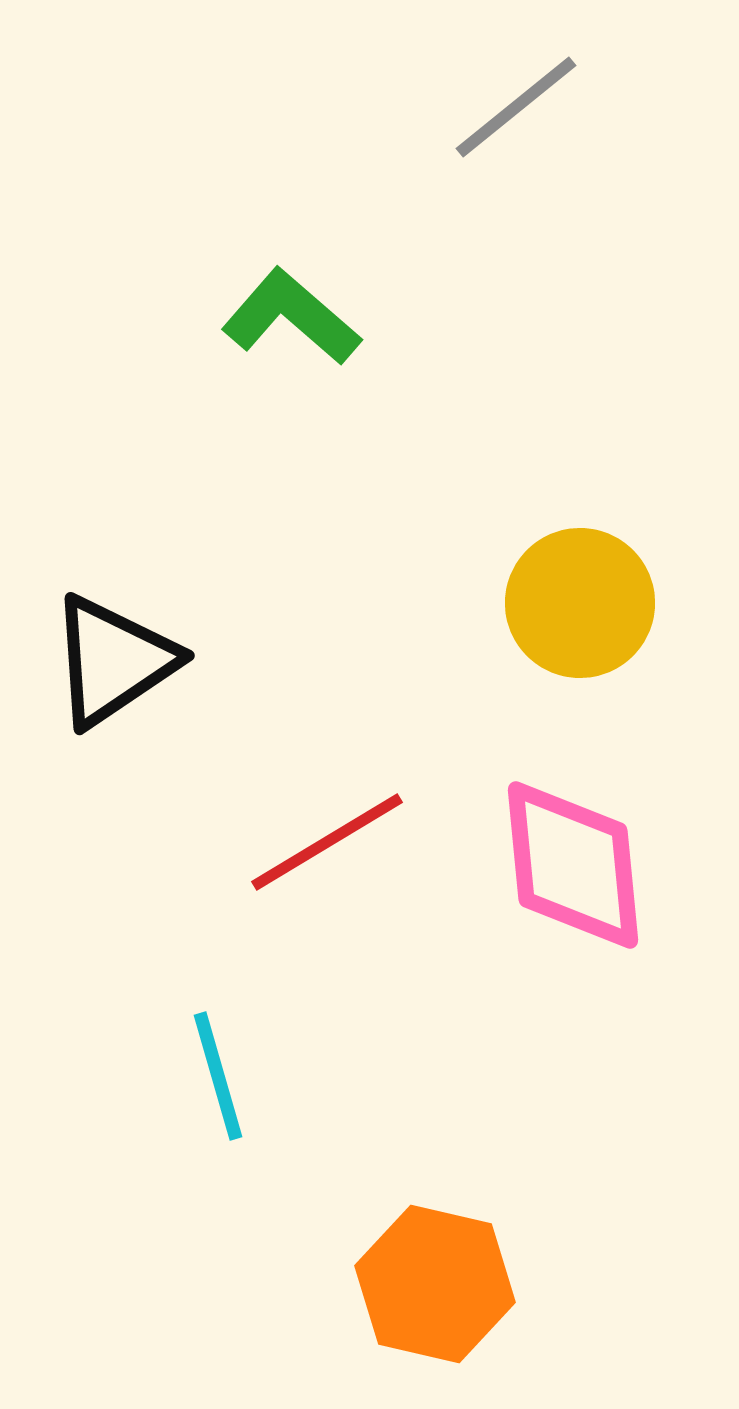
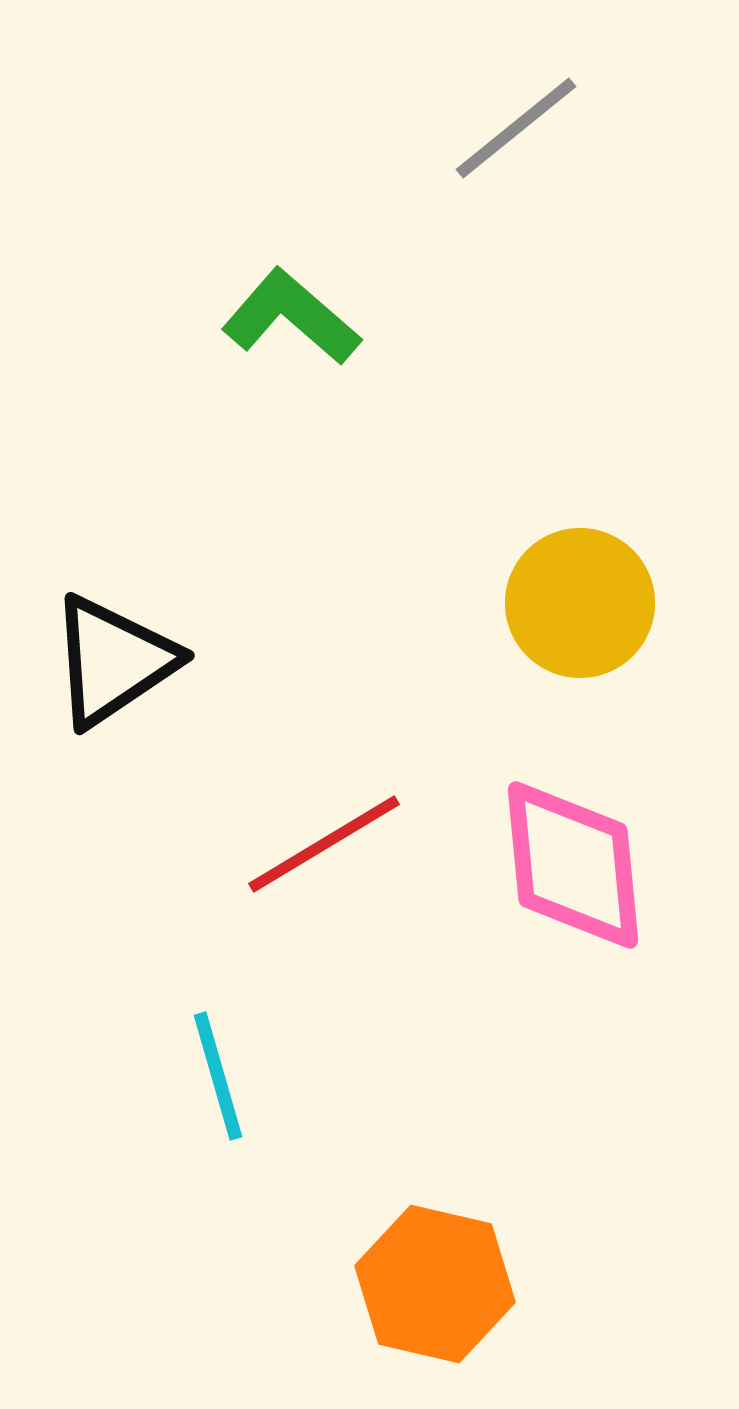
gray line: moved 21 px down
red line: moved 3 px left, 2 px down
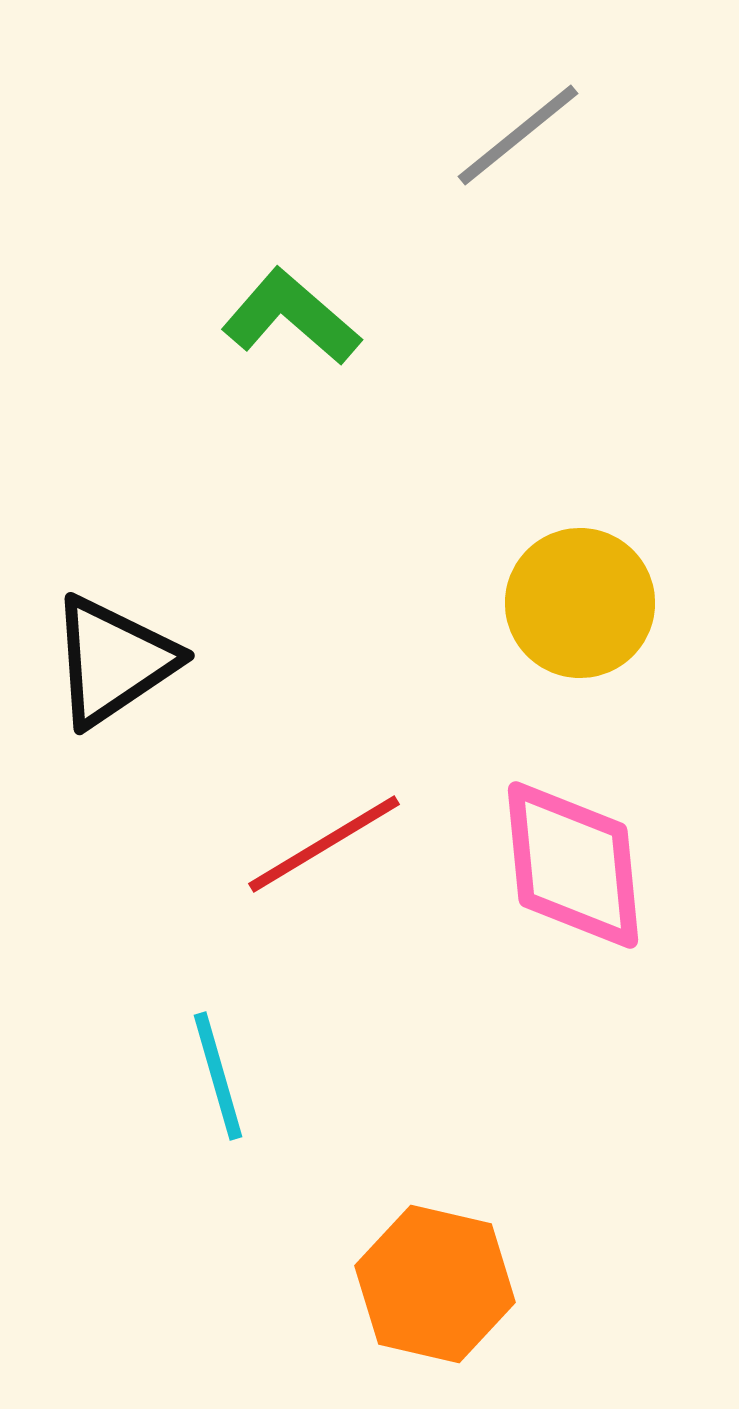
gray line: moved 2 px right, 7 px down
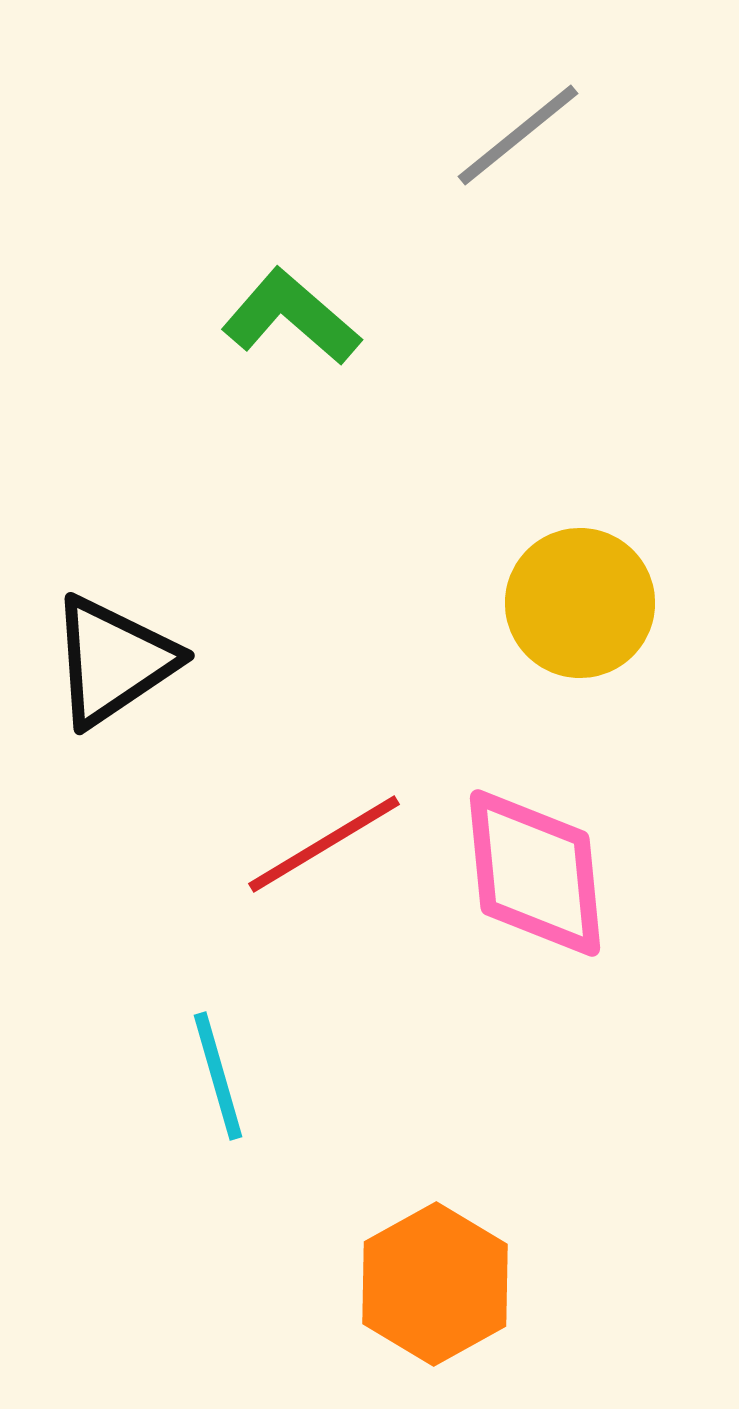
pink diamond: moved 38 px left, 8 px down
orange hexagon: rotated 18 degrees clockwise
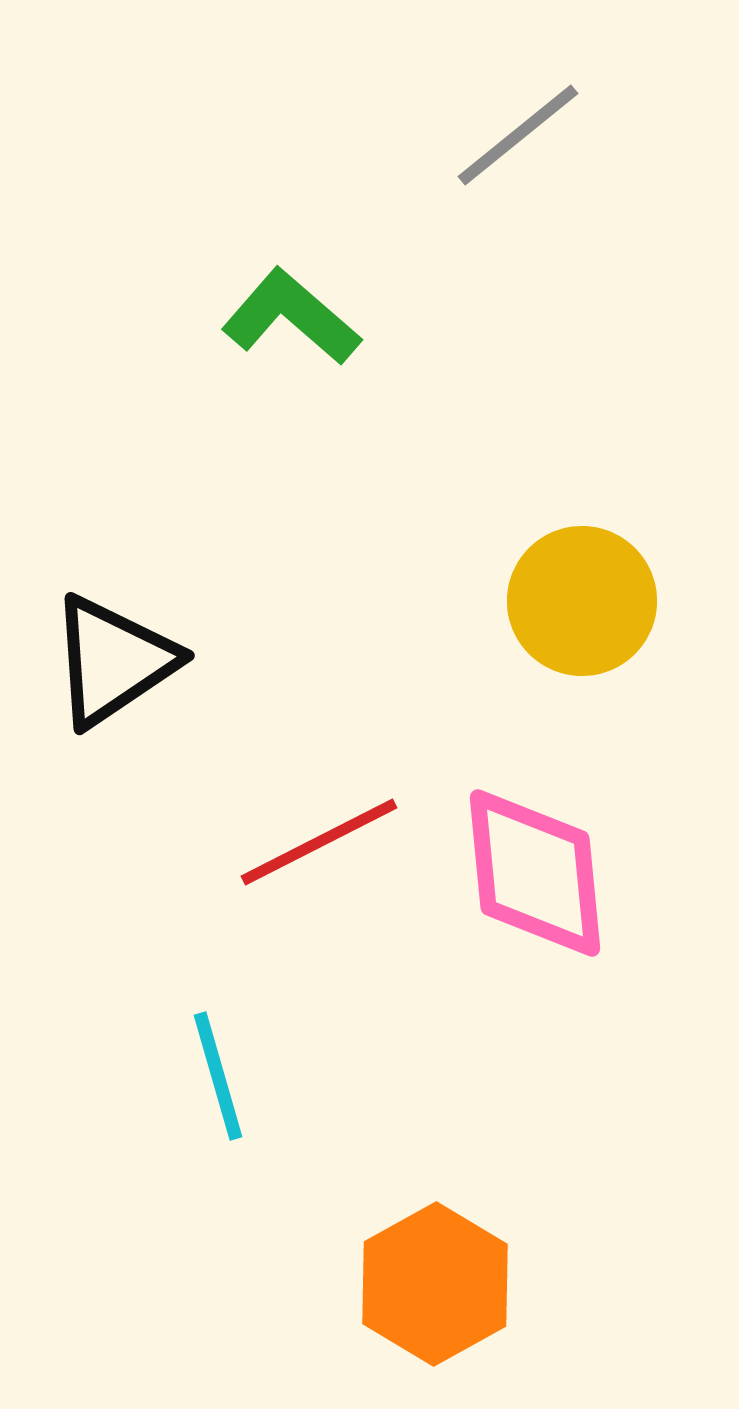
yellow circle: moved 2 px right, 2 px up
red line: moved 5 px left, 2 px up; rotated 4 degrees clockwise
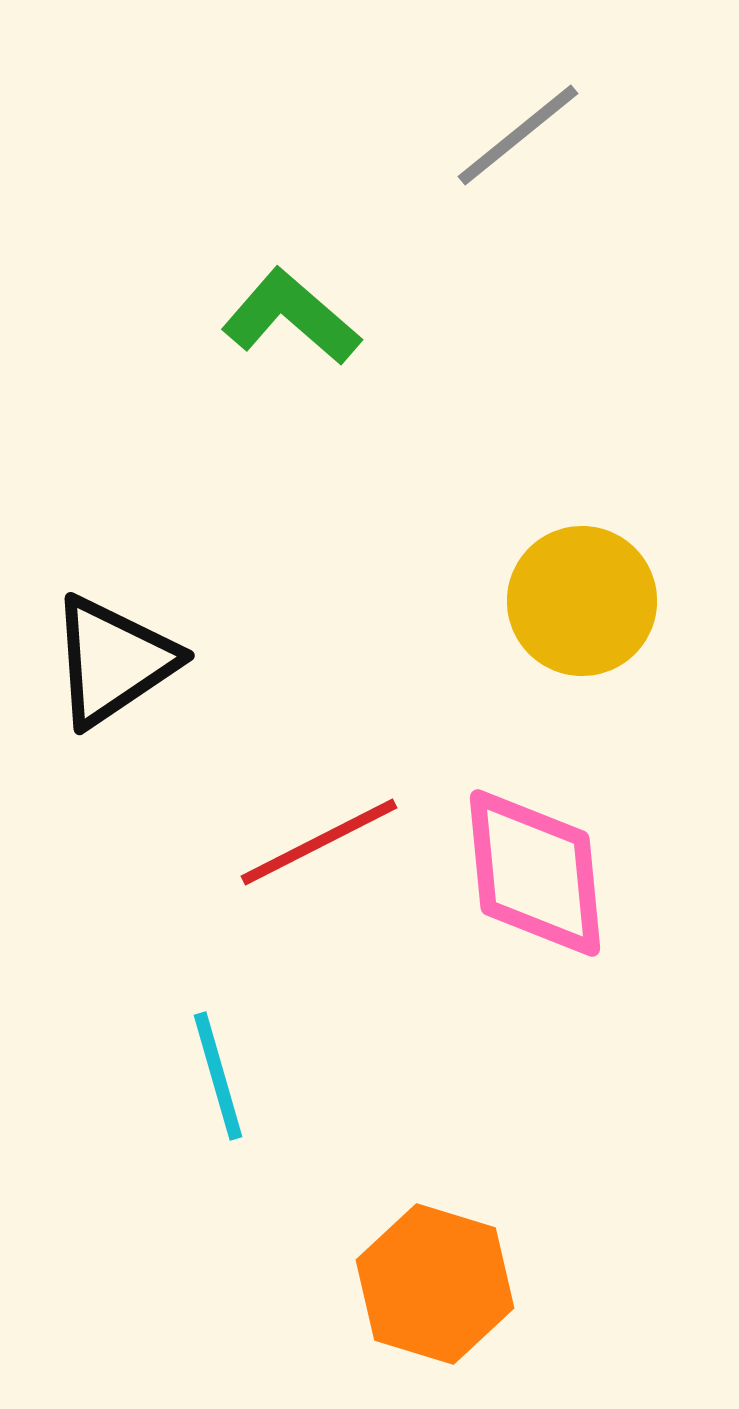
orange hexagon: rotated 14 degrees counterclockwise
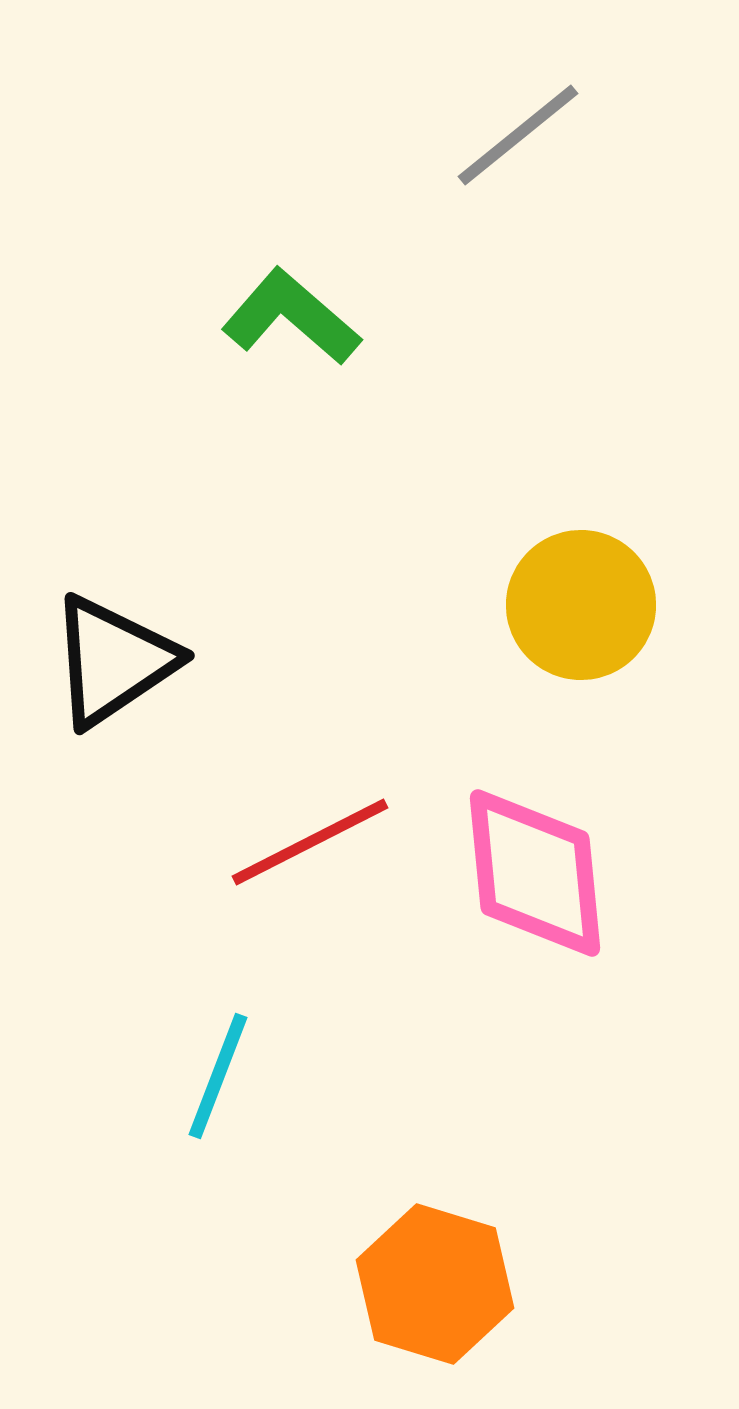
yellow circle: moved 1 px left, 4 px down
red line: moved 9 px left
cyan line: rotated 37 degrees clockwise
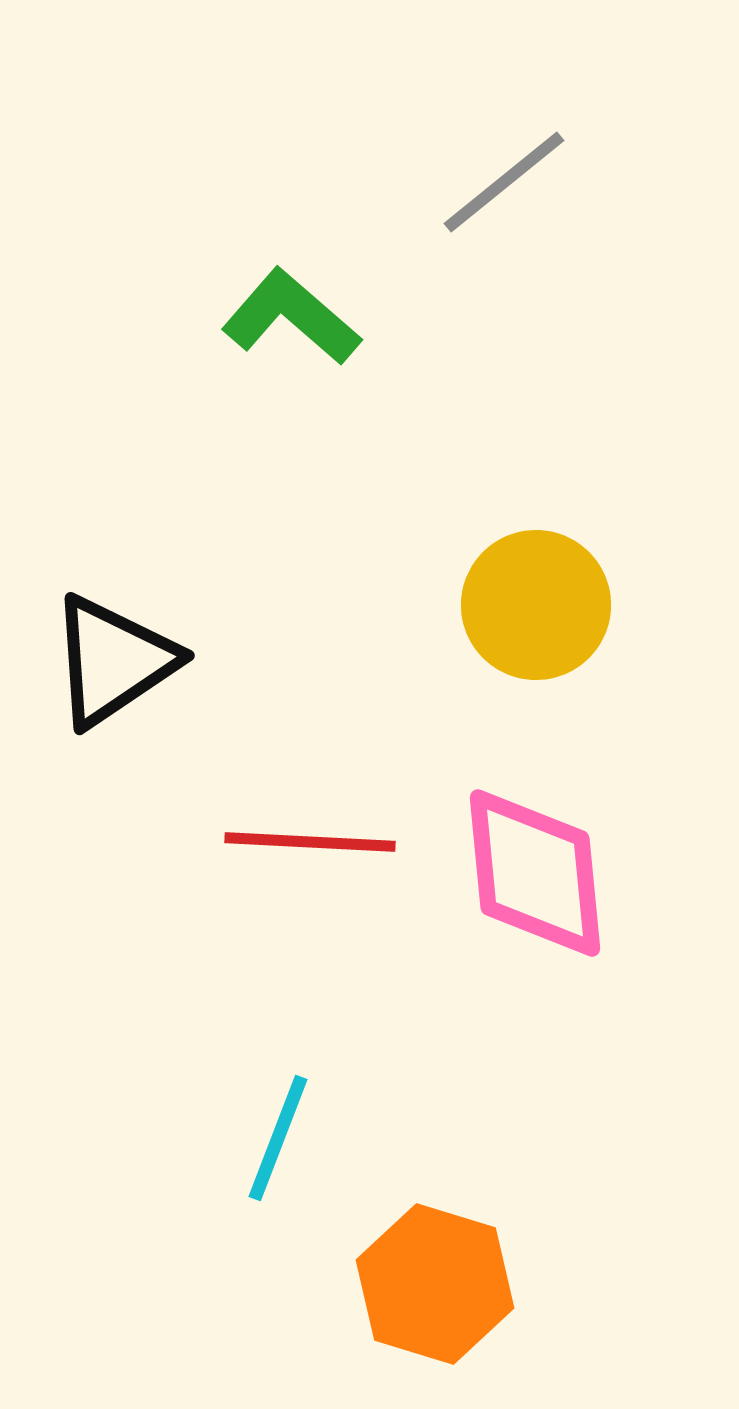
gray line: moved 14 px left, 47 px down
yellow circle: moved 45 px left
red line: rotated 30 degrees clockwise
cyan line: moved 60 px right, 62 px down
